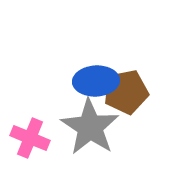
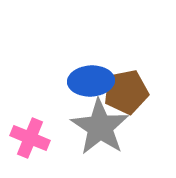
blue ellipse: moved 5 px left
gray star: moved 10 px right
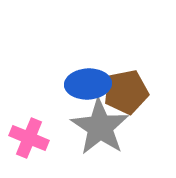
blue ellipse: moved 3 px left, 3 px down
pink cross: moved 1 px left
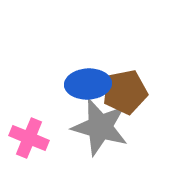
brown pentagon: moved 1 px left
gray star: rotated 18 degrees counterclockwise
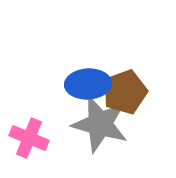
brown pentagon: rotated 9 degrees counterclockwise
gray star: moved 3 px up
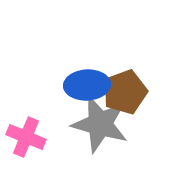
blue ellipse: moved 1 px left, 1 px down
pink cross: moved 3 px left, 1 px up
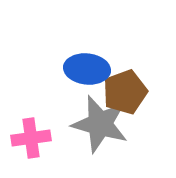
blue ellipse: moved 16 px up; rotated 9 degrees clockwise
pink cross: moved 5 px right, 1 px down; rotated 30 degrees counterclockwise
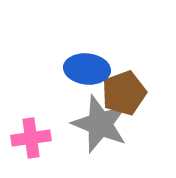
brown pentagon: moved 1 px left, 1 px down
gray star: rotated 6 degrees clockwise
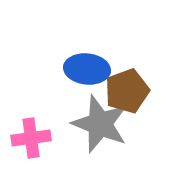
brown pentagon: moved 3 px right, 2 px up
